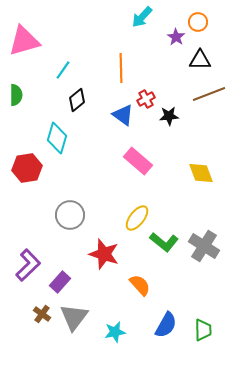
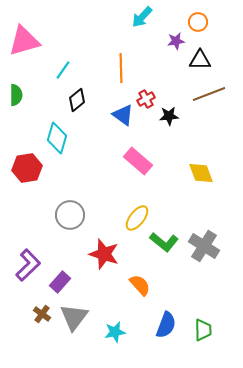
purple star: moved 4 px down; rotated 30 degrees clockwise
blue semicircle: rotated 8 degrees counterclockwise
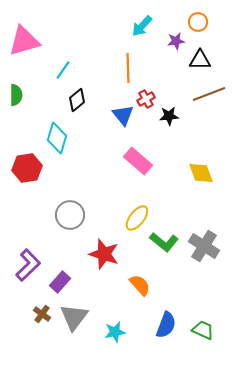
cyan arrow: moved 9 px down
orange line: moved 7 px right
blue triangle: rotated 15 degrees clockwise
green trapezoid: rotated 65 degrees counterclockwise
